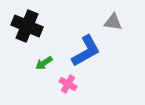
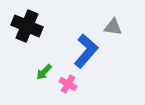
gray triangle: moved 5 px down
blue L-shape: rotated 20 degrees counterclockwise
green arrow: moved 9 px down; rotated 12 degrees counterclockwise
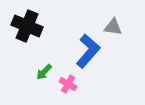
blue L-shape: moved 2 px right
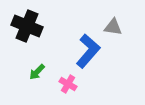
green arrow: moved 7 px left
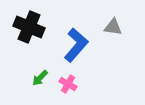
black cross: moved 2 px right, 1 px down
blue L-shape: moved 12 px left, 6 px up
green arrow: moved 3 px right, 6 px down
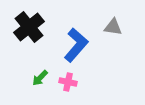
black cross: rotated 28 degrees clockwise
pink cross: moved 2 px up; rotated 18 degrees counterclockwise
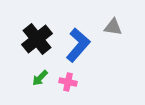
black cross: moved 8 px right, 12 px down
blue L-shape: moved 2 px right
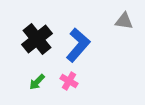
gray triangle: moved 11 px right, 6 px up
green arrow: moved 3 px left, 4 px down
pink cross: moved 1 px right, 1 px up; rotated 18 degrees clockwise
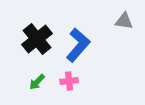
pink cross: rotated 36 degrees counterclockwise
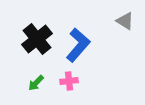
gray triangle: moved 1 px right; rotated 24 degrees clockwise
green arrow: moved 1 px left, 1 px down
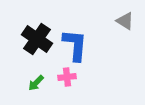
black cross: rotated 16 degrees counterclockwise
blue L-shape: moved 3 px left; rotated 36 degrees counterclockwise
pink cross: moved 2 px left, 4 px up
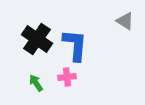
green arrow: rotated 102 degrees clockwise
